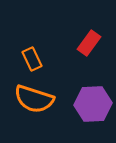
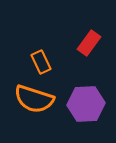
orange rectangle: moved 9 px right, 3 px down
purple hexagon: moved 7 px left
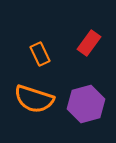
orange rectangle: moved 1 px left, 8 px up
purple hexagon: rotated 12 degrees counterclockwise
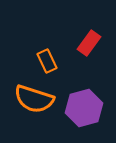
orange rectangle: moved 7 px right, 7 px down
purple hexagon: moved 2 px left, 4 px down
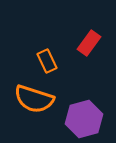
purple hexagon: moved 11 px down
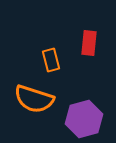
red rectangle: rotated 30 degrees counterclockwise
orange rectangle: moved 4 px right, 1 px up; rotated 10 degrees clockwise
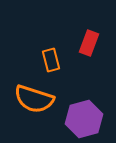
red rectangle: rotated 15 degrees clockwise
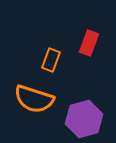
orange rectangle: rotated 35 degrees clockwise
